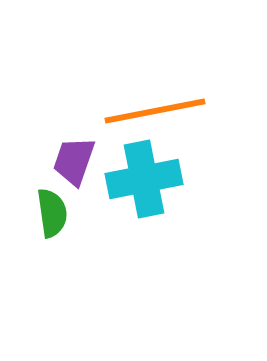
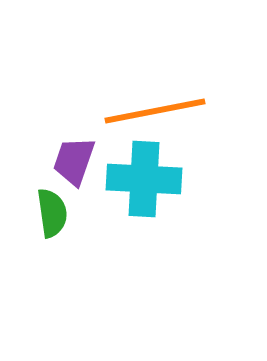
cyan cross: rotated 14 degrees clockwise
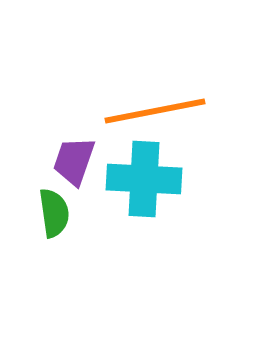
green semicircle: moved 2 px right
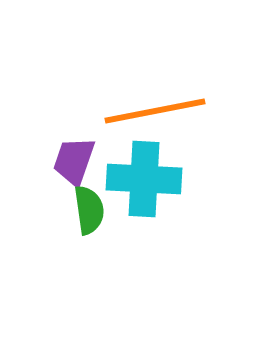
green semicircle: moved 35 px right, 3 px up
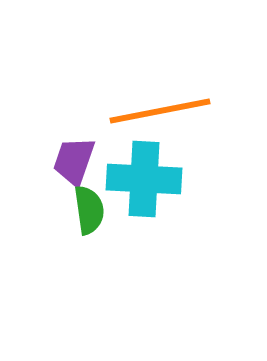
orange line: moved 5 px right
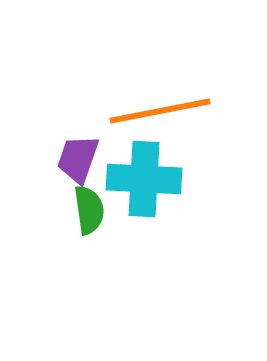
purple trapezoid: moved 4 px right, 2 px up
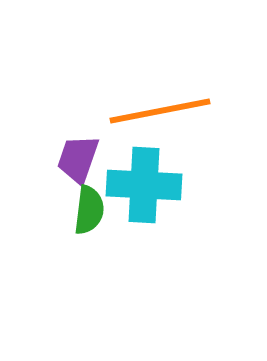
cyan cross: moved 6 px down
green semicircle: rotated 15 degrees clockwise
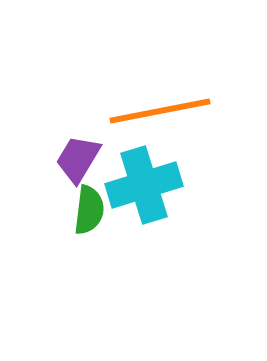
purple trapezoid: rotated 12 degrees clockwise
cyan cross: rotated 20 degrees counterclockwise
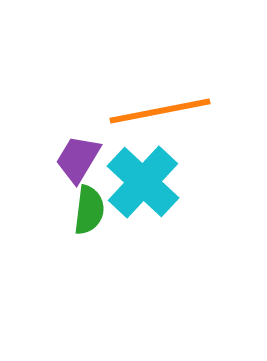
cyan cross: moved 1 px left, 3 px up; rotated 30 degrees counterclockwise
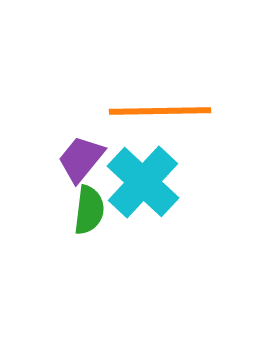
orange line: rotated 10 degrees clockwise
purple trapezoid: moved 3 px right; rotated 8 degrees clockwise
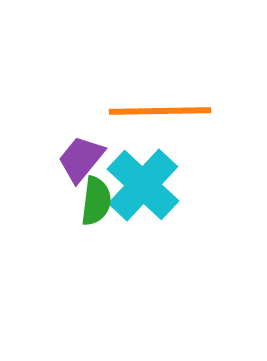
cyan cross: moved 3 px down
green semicircle: moved 7 px right, 9 px up
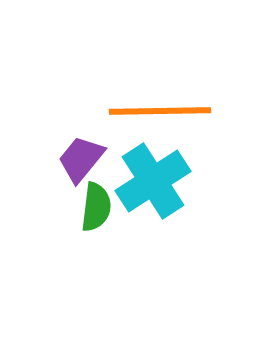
cyan cross: moved 10 px right, 4 px up; rotated 14 degrees clockwise
green semicircle: moved 6 px down
